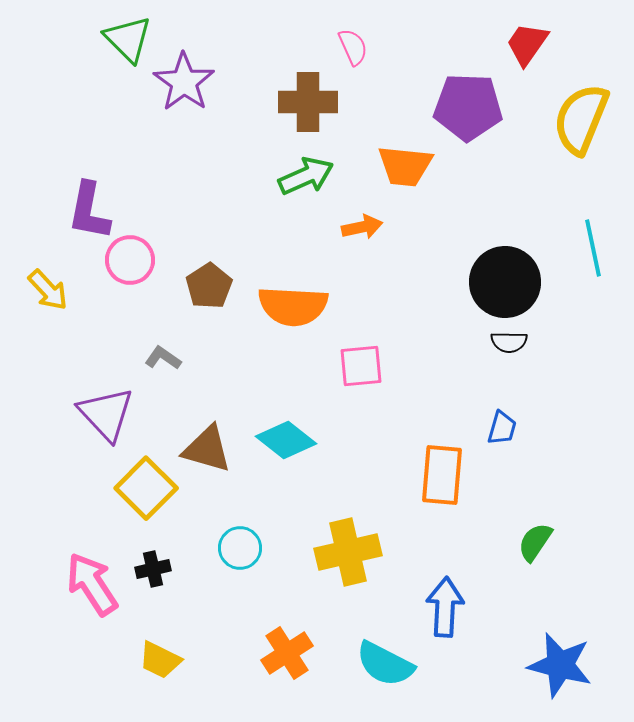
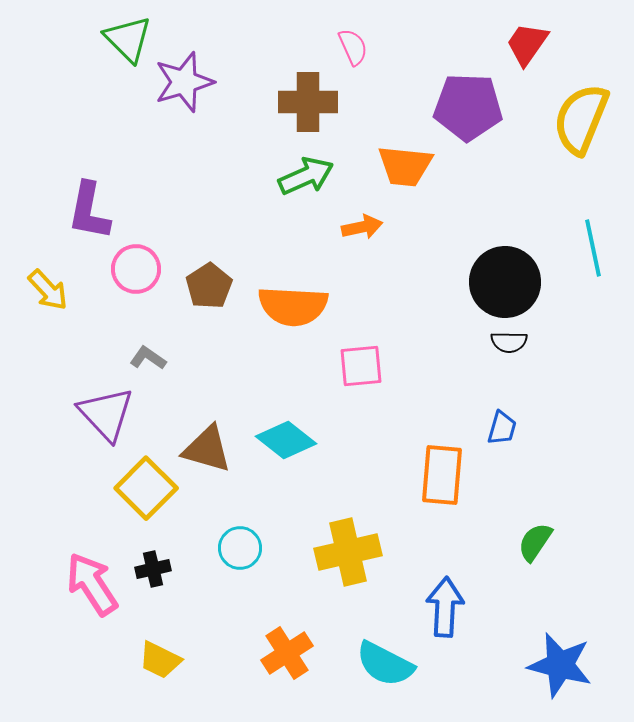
purple star: rotated 20 degrees clockwise
pink circle: moved 6 px right, 9 px down
gray L-shape: moved 15 px left
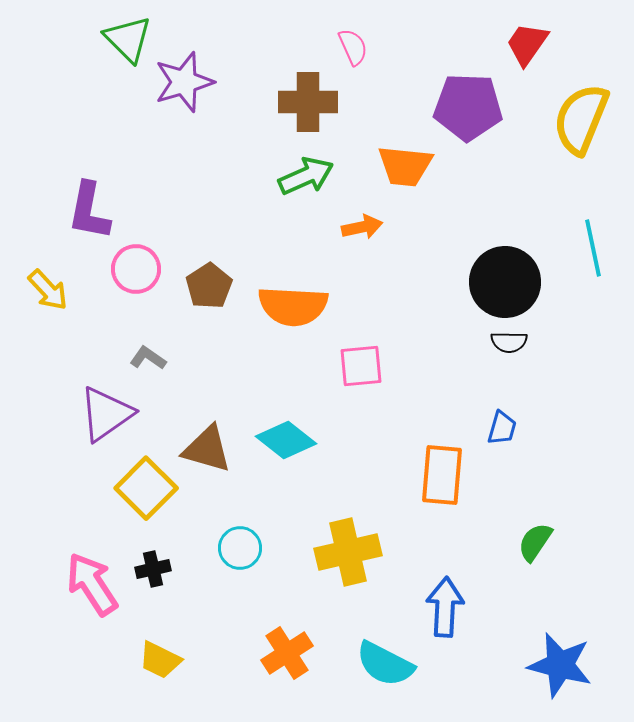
purple triangle: rotated 38 degrees clockwise
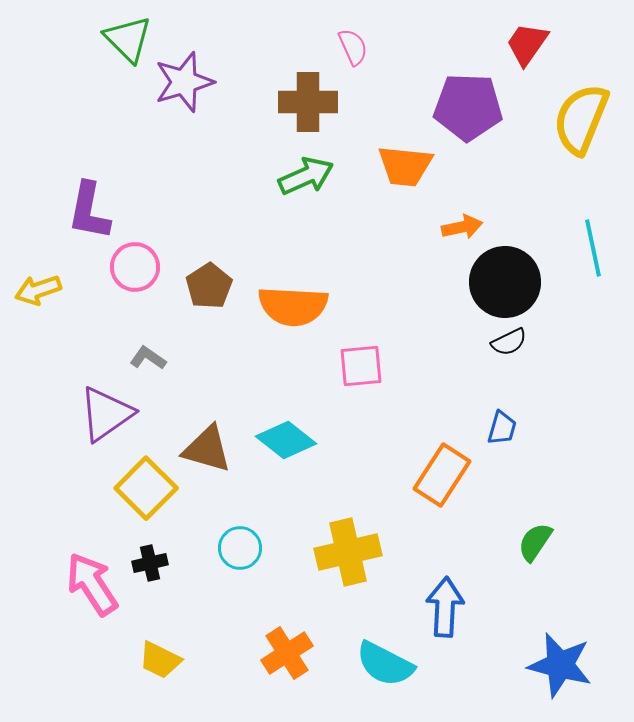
orange arrow: moved 100 px right
pink circle: moved 1 px left, 2 px up
yellow arrow: moved 10 px left; rotated 114 degrees clockwise
black semicircle: rotated 27 degrees counterclockwise
orange rectangle: rotated 28 degrees clockwise
black cross: moved 3 px left, 6 px up
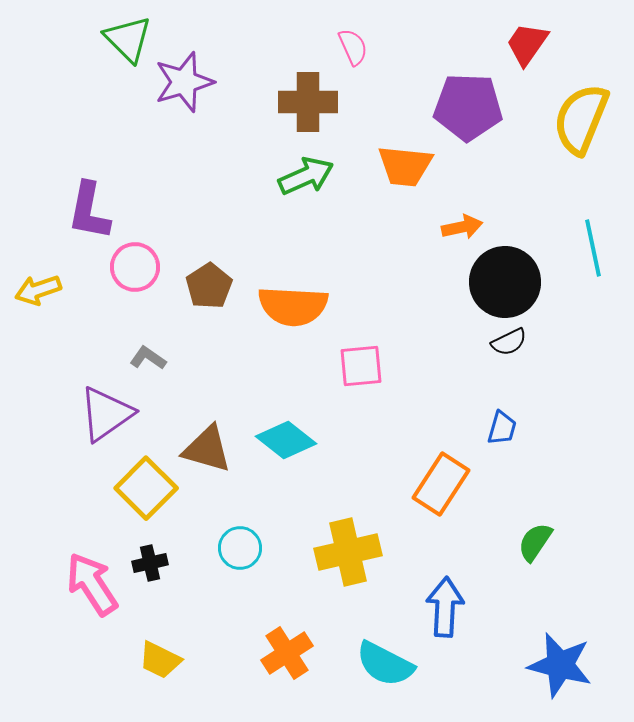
orange rectangle: moved 1 px left, 9 px down
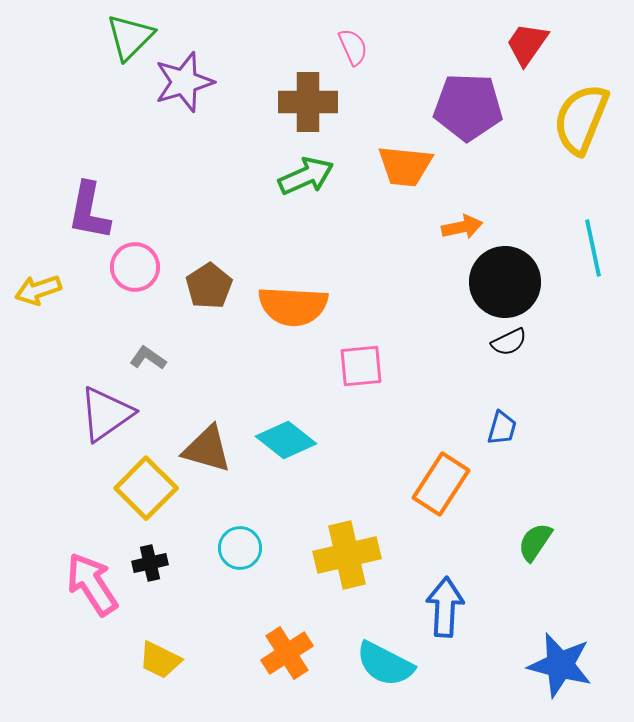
green triangle: moved 2 px right, 2 px up; rotated 30 degrees clockwise
yellow cross: moved 1 px left, 3 px down
